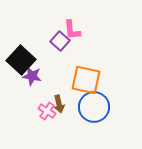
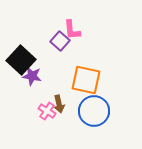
blue circle: moved 4 px down
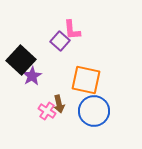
purple star: rotated 30 degrees clockwise
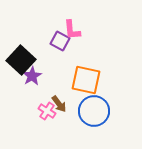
purple square: rotated 12 degrees counterclockwise
brown arrow: rotated 24 degrees counterclockwise
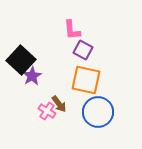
purple square: moved 23 px right, 9 px down
blue circle: moved 4 px right, 1 px down
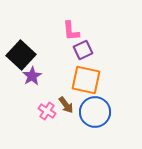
pink L-shape: moved 1 px left, 1 px down
purple square: rotated 36 degrees clockwise
black square: moved 5 px up
brown arrow: moved 7 px right, 1 px down
blue circle: moved 3 px left
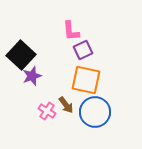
purple star: rotated 12 degrees clockwise
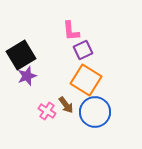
black square: rotated 16 degrees clockwise
purple star: moved 5 px left
orange square: rotated 20 degrees clockwise
